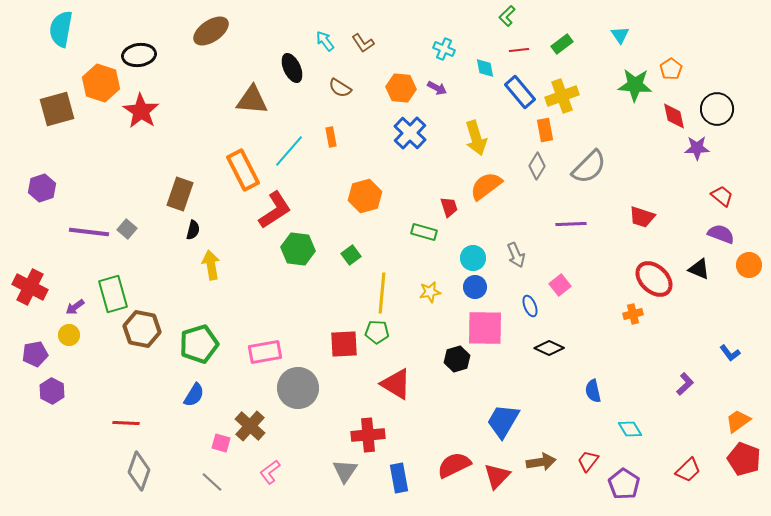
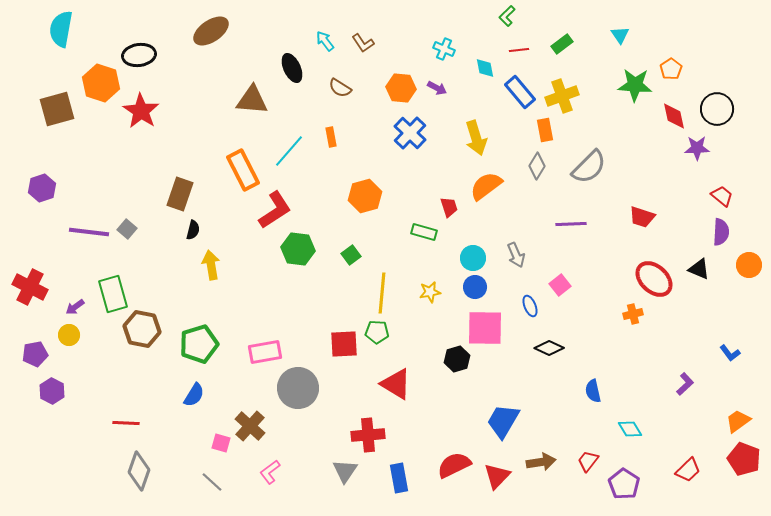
purple semicircle at (721, 234): moved 2 px up; rotated 72 degrees clockwise
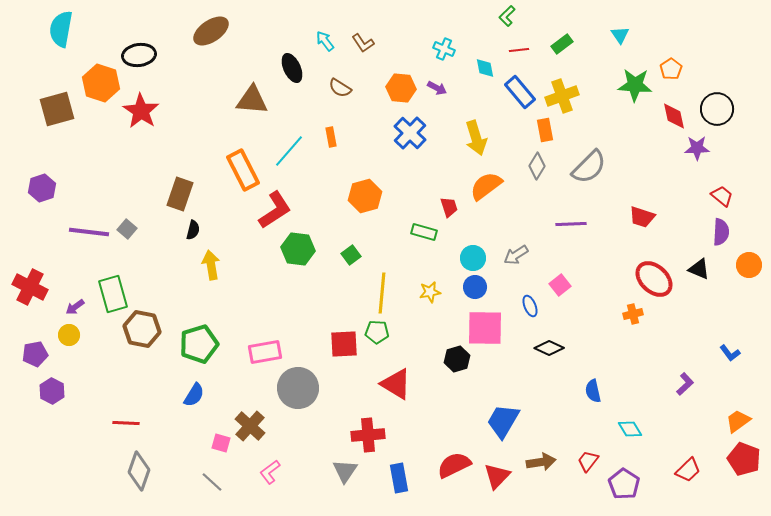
gray arrow at (516, 255): rotated 80 degrees clockwise
